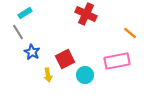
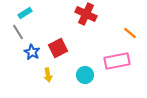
red square: moved 7 px left, 11 px up
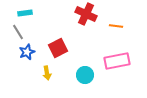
cyan rectangle: rotated 24 degrees clockwise
orange line: moved 14 px left, 7 px up; rotated 32 degrees counterclockwise
blue star: moved 5 px left; rotated 21 degrees clockwise
yellow arrow: moved 1 px left, 2 px up
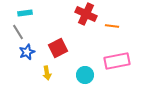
orange line: moved 4 px left
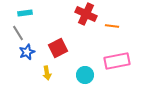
gray line: moved 1 px down
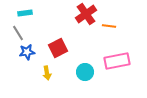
red cross: rotated 30 degrees clockwise
orange line: moved 3 px left
blue star: rotated 14 degrees clockwise
cyan circle: moved 3 px up
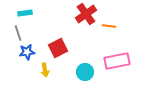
gray line: rotated 14 degrees clockwise
yellow arrow: moved 2 px left, 3 px up
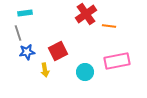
red square: moved 3 px down
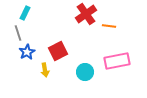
cyan rectangle: rotated 56 degrees counterclockwise
blue star: rotated 21 degrees counterclockwise
